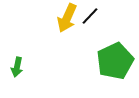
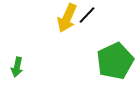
black line: moved 3 px left, 1 px up
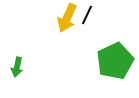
black line: rotated 18 degrees counterclockwise
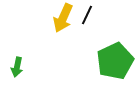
yellow arrow: moved 4 px left
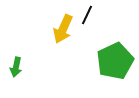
yellow arrow: moved 11 px down
green arrow: moved 1 px left
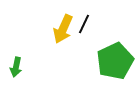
black line: moved 3 px left, 9 px down
